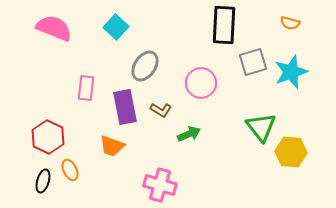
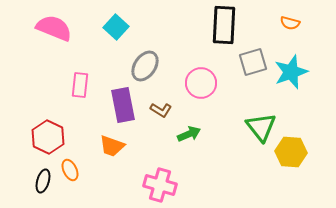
pink rectangle: moved 6 px left, 3 px up
purple rectangle: moved 2 px left, 2 px up
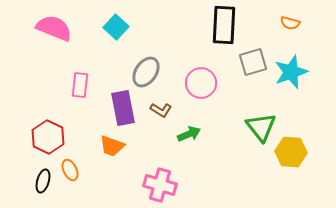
gray ellipse: moved 1 px right, 6 px down
purple rectangle: moved 3 px down
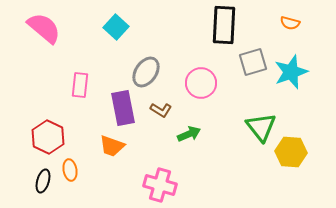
pink semicircle: moved 10 px left; rotated 18 degrees clockwise
orange ellipse: rotated 15 degrees clockwise
